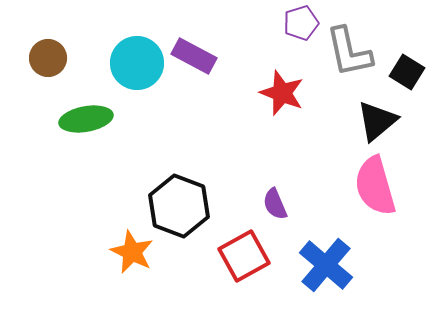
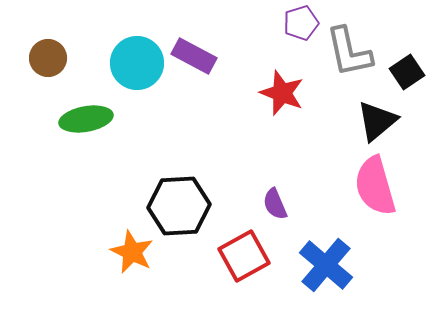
black square: rotated 24 degrees clockwise
black hexagon: rotated 24 degrees counterclockwise
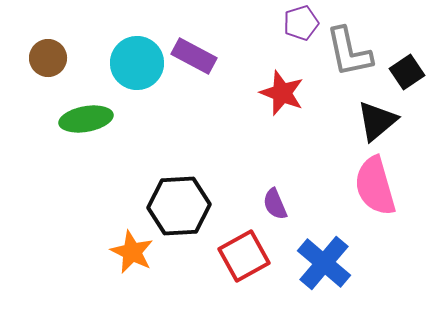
blue cross: moved 2 px left, 2 px up
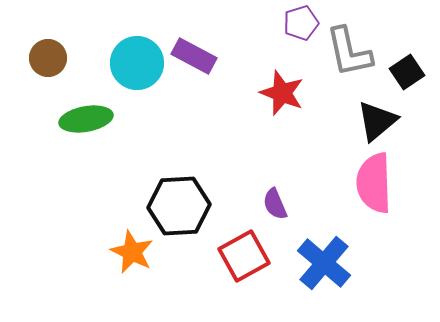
pink semicircle: moved 1 px left, 3 px up; rotated 14 degrees clockwise
